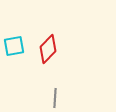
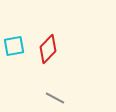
gray line: rotated 66 degrees counterclockwise
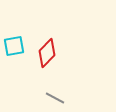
red diamond: moved 1 px left, 4 px down
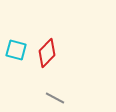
cyan square: moved 2 px right, 4 px down; rotated 25 degrees clockwise
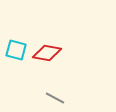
red diamond: rotated 56 degrees clockwise
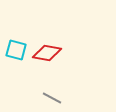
gray line: moved 3 px left
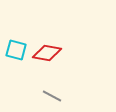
gray line: moved 2 px up
